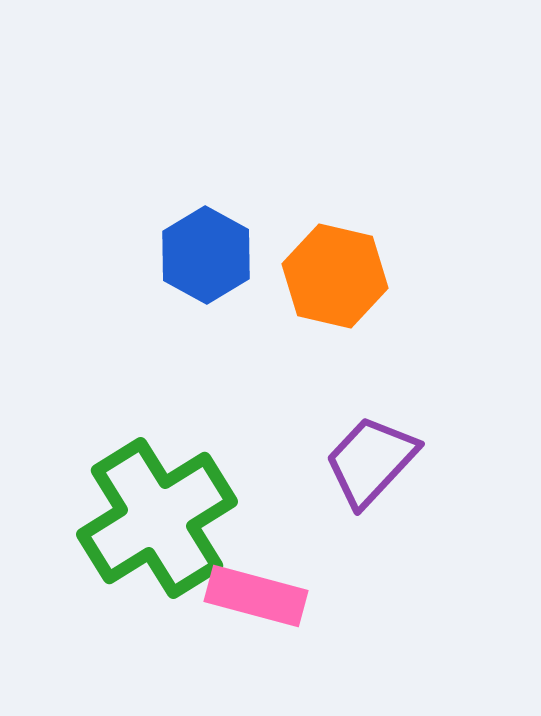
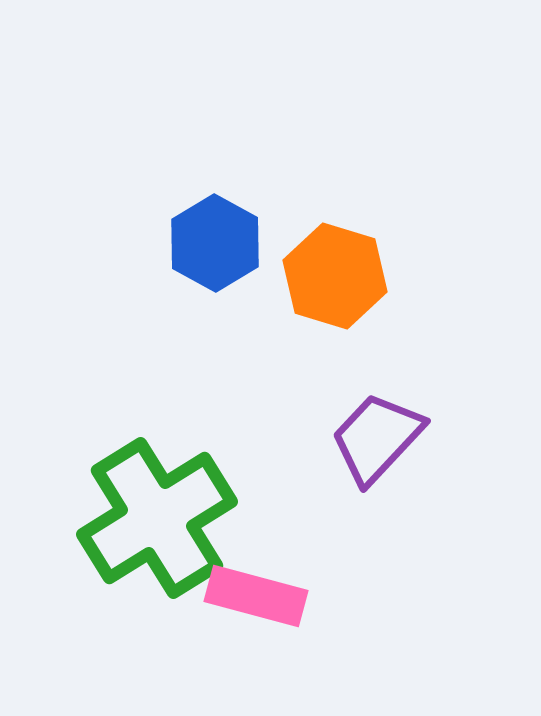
blue hexagon: moved 9 px right, 12 px up
orange hexagon: rotated 4 degrees clockwise
purple trapezoid: moved 6 px right, 23 px up
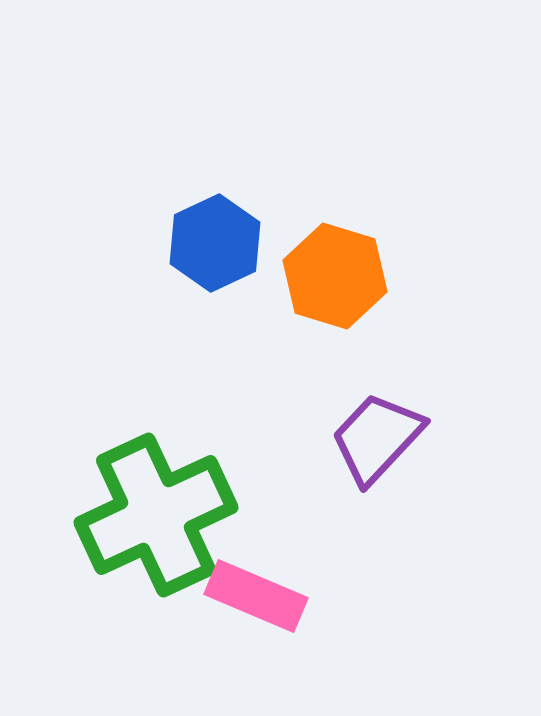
blue hexagon: rotated 6 degrees clockwise
green cross: moved 1 px left, 3 px up; rotated 7 degrees clockwise
pink rectangle: rotated 8 degrees clockwise
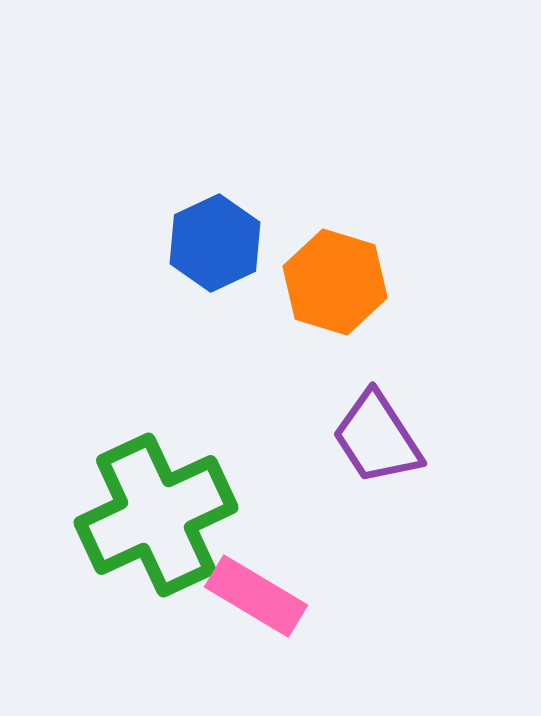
orange hexagon: moved 6 px down
purple trapezoid: rotated 76 degrees counterclockwise
pink rectangle: rotated 8 degrees clockwise
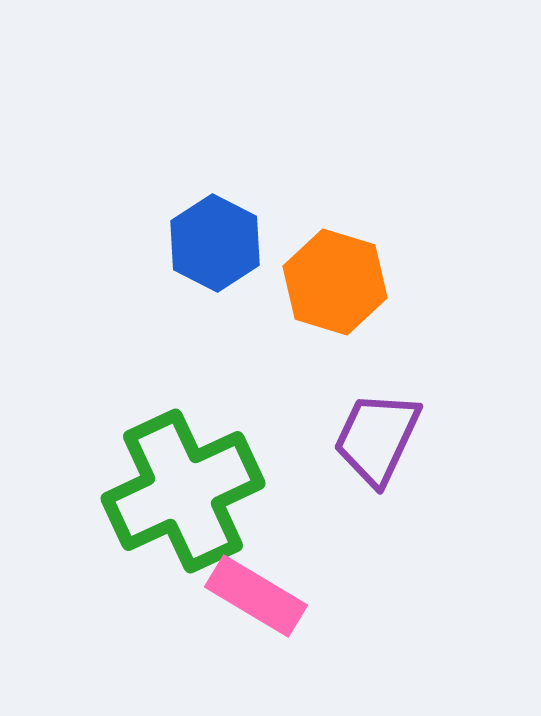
blue hexagon: rotated 8 degrees counterclockwise
purple trapezoid: rotated 58 degrees clockwise
green cross: moved 27 px right, 24 px up
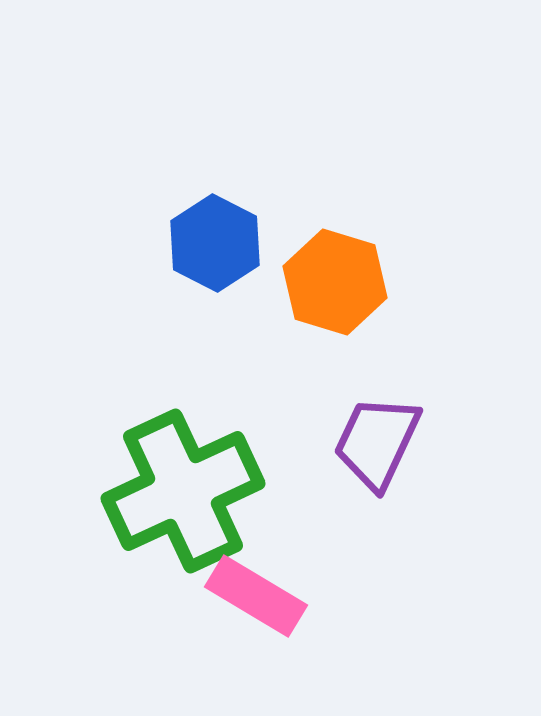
purple trapezoid: moved 4 px down
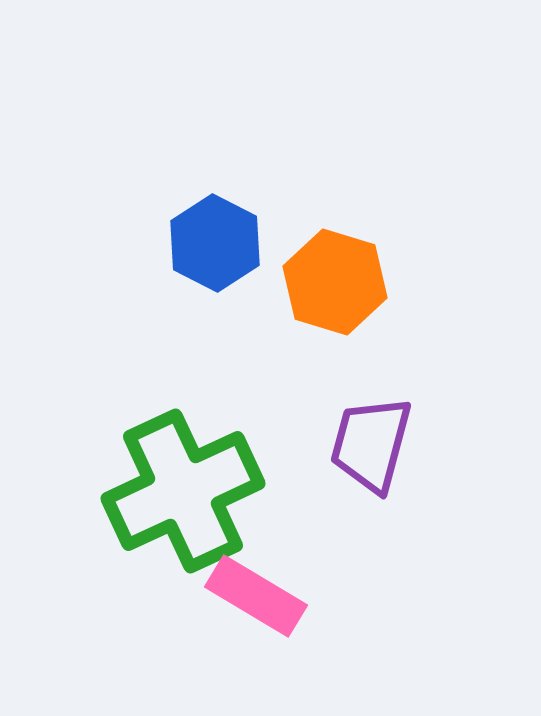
purple trapezoid: moved 6 px left, 2 px down; rotated 10 degrees counterclockwise
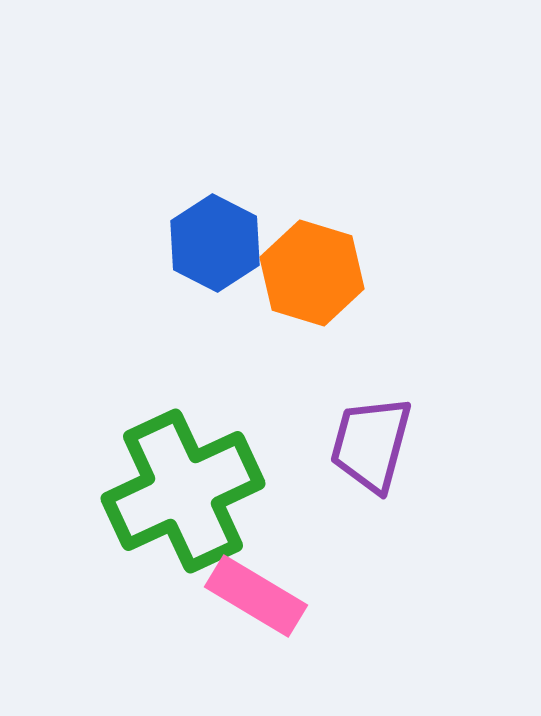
orange hexagon: moved 23 px left, 9 px up
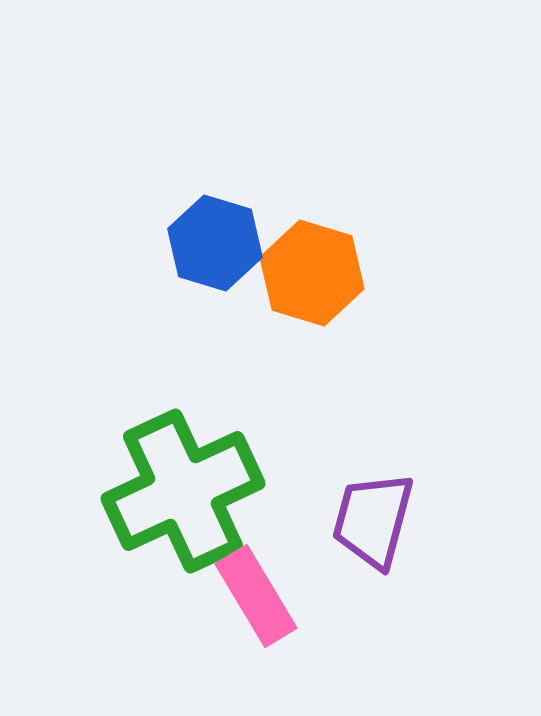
blue hexagon: rotated 10 degrees counterclockwise
purple trapezoid: moved 2 px right, 76 px down
pink rectangle: rotated 28 degrees clockwise
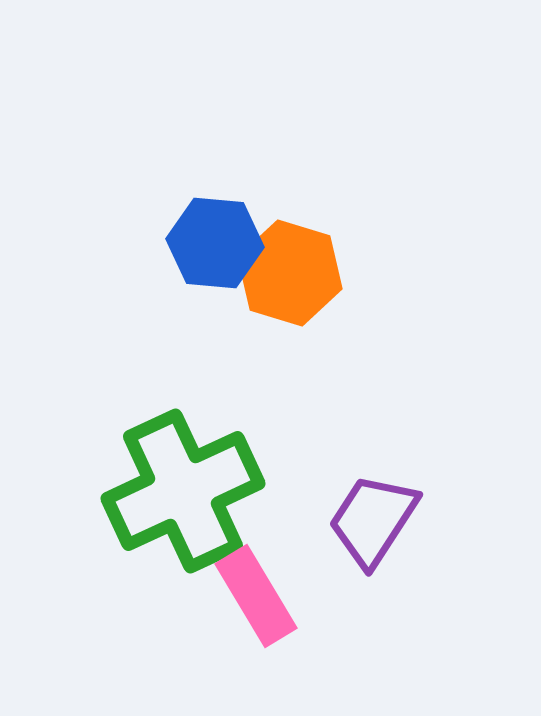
blue hexagon: rotated 12 degrees counterclockwise
orange hexagon: moved 22 px left
purple trapezoid: rotated 18 degrees clockwise
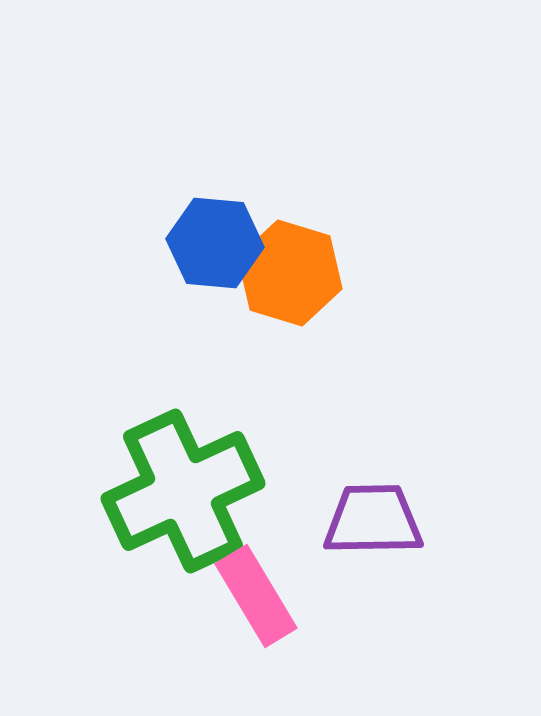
purple trapezoid: rotated 56 degrees clockwise
